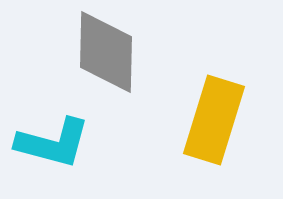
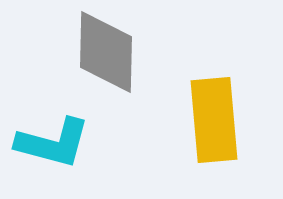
yellow rectangle: rotated 22 degrees counterclockwise
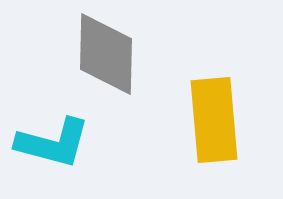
gray diamond: moved 2 px down
